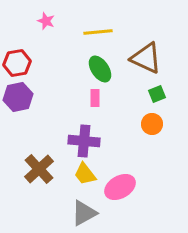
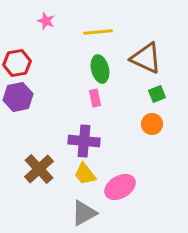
green ellipse: rotated 20 degrees clockwise
pink rectangle: rotated 12 degrees counterclockwise
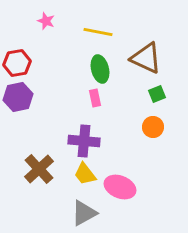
yellow line: rotated 16 degrees clockwise
orange circle: moved 1 px right, 3 px down
pink ellipse: rotated 52 degrees clockwise
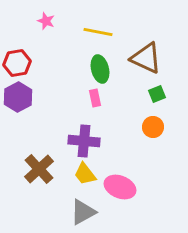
purple hexagon: rotated 16 degrees counterclockwise
gray triangle: moved 1 px left, 1 px up
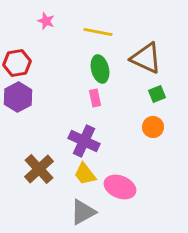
purple cross: rotated 20 degrees clockwise
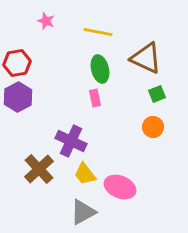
purple cross: moved 13 px left
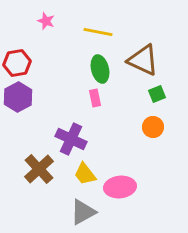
brown triangle: moved 3 px left, 2 px down
purple cross: moved 2 px up
pink ellipse: rotated 28 degrees counterclockwise
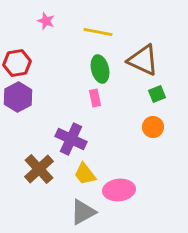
pink ellipse: moved 1 px left, 3 px down
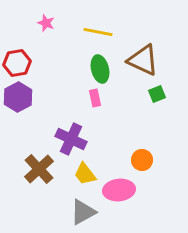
pink star: moved 2 px down
orange circle: moved 11 px left, 33 px down
